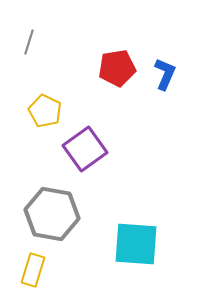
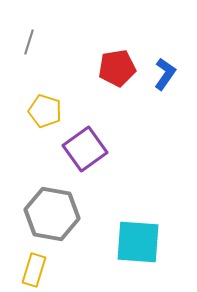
blue L-shape: rotated 12 degrees clockwise
yellow pentagon: rotated 8 degrees counterclockwise
cyan square: moved 2 px right, 2 px up
yellow rectangle: moved 1 px right
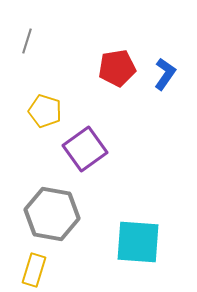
gray line: moved 2 px left, 1 px up
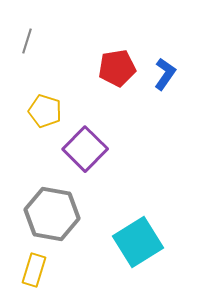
purple square: rotated 9 degrees counterclockwise
cyan square: rotated 36 degrees counterclockwise
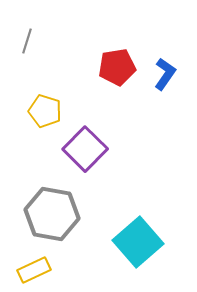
red pentagon: moved 1 px up
cyan square: rotated 9 degrees counterclockwise
yellow rectangle: rotated 48 degrees clockwise
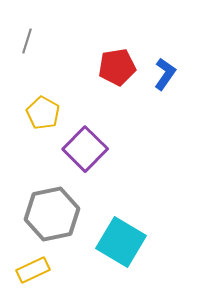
yellow pentagon: moved 2 px left, 2 px down; rotated 12 degrees clockwise
gray hexagon: rotated 22 degrees counterclockwise
cyan square: moved 17 px left; rotated 18 degrees counterclockwise
yellow rectangle: moved 1 px left
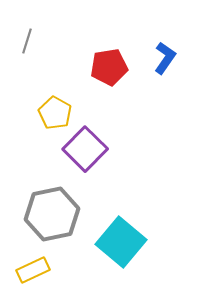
red pentagon: moved 8 px left
blue L-shape: moved 16 px up
yellow pentagon: moved 12 px right
cyan square: rotated 9 degrees clockwise
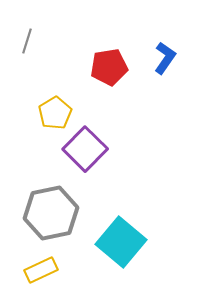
yellow pentagon: rotated 12 degrees clockwise
gray hexagon: moved 1 px left, 1 px up
yellow rectangle: moved 8 px right
